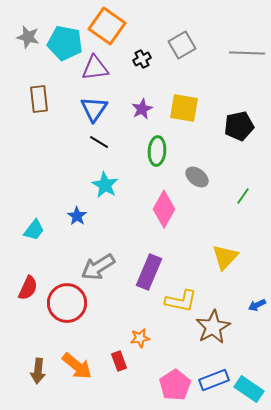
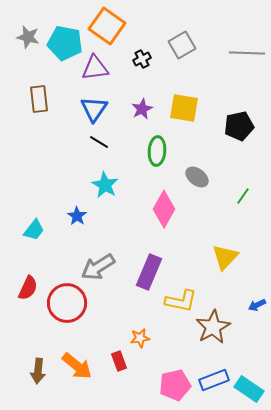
pink pentagon: rotated 20 degrees clockwise
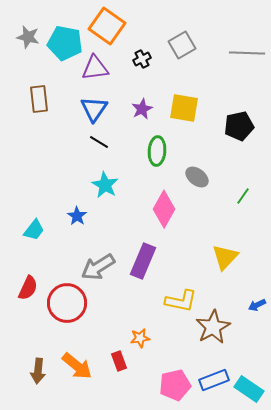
purple rectangle: moved 6 px left, 11 px up
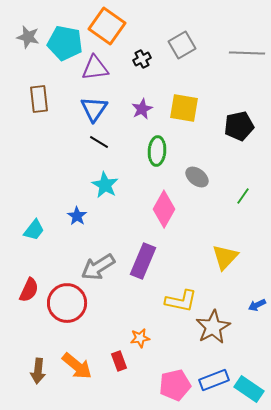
red semicircle: moved 1 px right, 2 px down
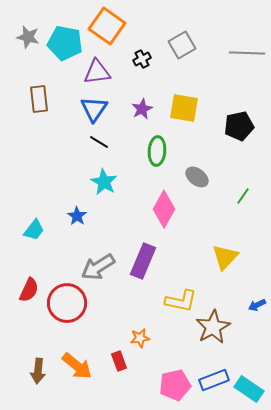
purple triangle: moved 2 px right, 4 px down
cyan star: moved 1 px left, 3 px up
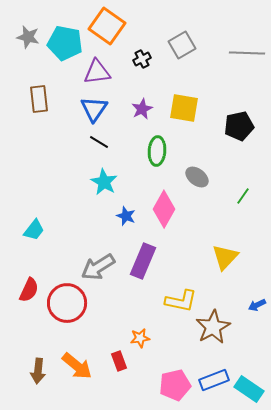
blue star: moved 49 px right; rotated 12 degrees counterclockwise
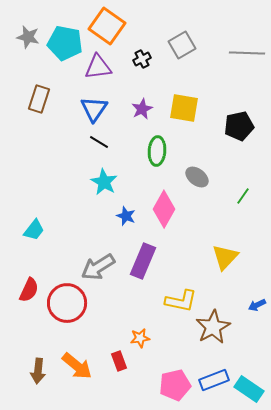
purple triangle: moved 1 px right, 5 px up
brown rectangle: rotated 24 degrees clockwise
